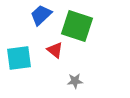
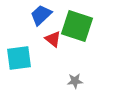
red triangle: moved 2 px left, 11 px up
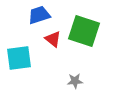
blue trapezoid: moved 2 px left; rotated 25 degrees clockwise
green square: moved 7 px right, 5 px down
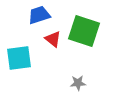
gray star: moved 3 px right, 2 px down
